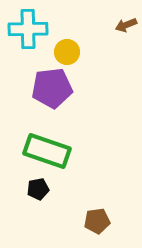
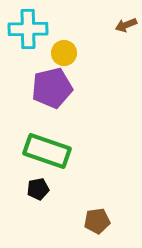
yellow circle: moved 3 px left, 1 px down
purple pentagon: rotated 6 degrees counterclockwise
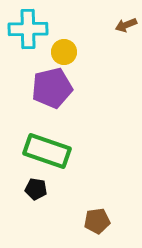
yellow circle: moved 1 px up
black pentagon: moved 2 px left; rotated 20 degrees clockwise
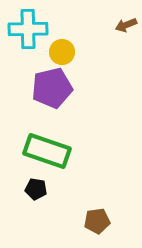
yellow circle: moved 2 px left
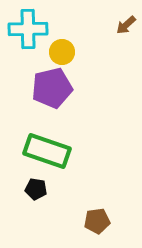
brown arrow: rotated 20 degrees counterclockwise
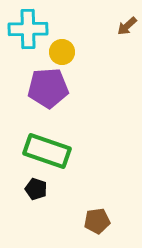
brown arrow: moved 1 px right, 1 px down
purple pentagon: moved 4 px left; rotated 9 degrees clockwise
black pentagon: rotated 10 degrees clockwise
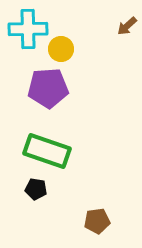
yellow circle: moved 1 px left, 3 px up
black pentagon: rotated 10 degrees counterclockwise
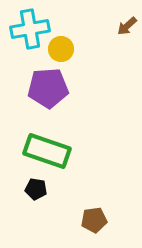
cyan cross: moved 2 px right; rotated 9 degrees counterclockwise
brown pentagon: moved 3 px left, 1 px up
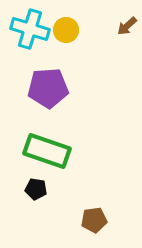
cyan cross: rotated 27 degrees clockwise
yellow circle: moved 5 px right, 19 px up
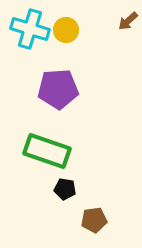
brown arrow: moved 1 px right, 5 px up
purple pentagon: moved 10 px right, 1 px down
black pentagon: moved 29 px right
